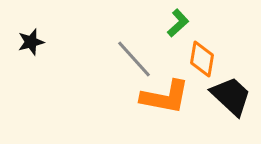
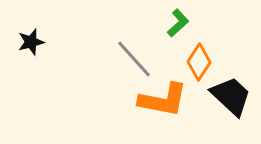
orange diamond: moved 3 px left, 3 px down; rotated 24 degrees clockwise
orange L-shape: moved 2 px left, 3 px down
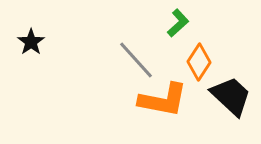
black star: rotated 20 degrees counterclockwise
gray line: moved 2 px right, 1 px down
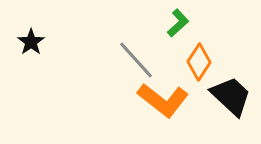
orange L-shape: rotated 27 degrees clockwise
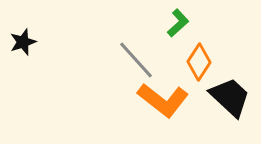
black star: moved 8 px left; rotated 16 degrees clockwise
black trapezoid: moved 1 px left, 1 px down
